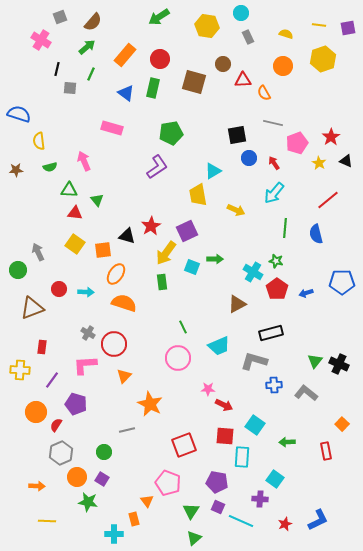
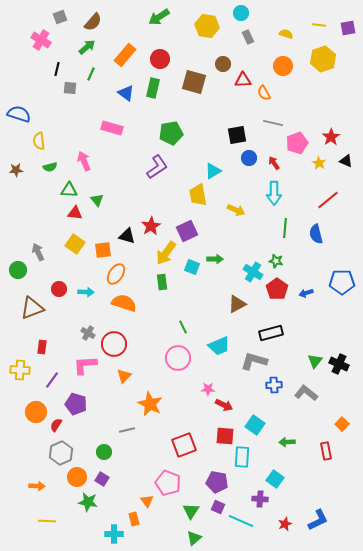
cyan arrow at (274, 193): rotated 40 degrees counterclockwise
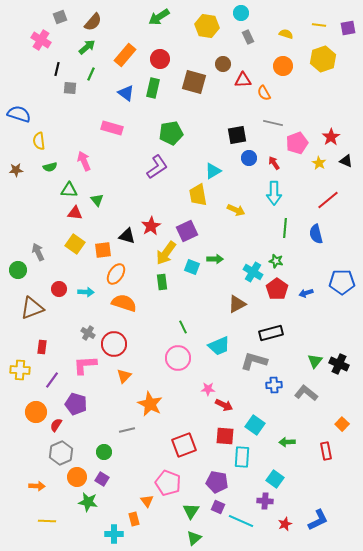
purple cross at (260, 499): moved 5 px right, 2 px down
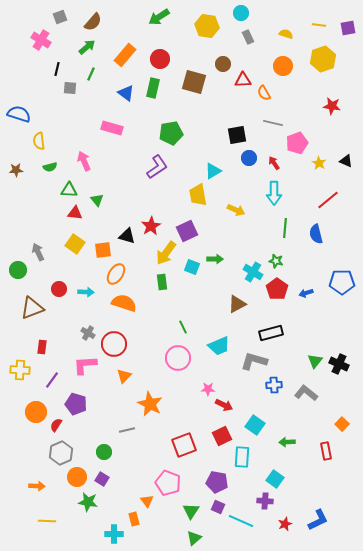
red star at (331, 137): moved 1 px right, 31 px up; rotated 30 degrees counterclockwise
red square at (225, 436): moved 3 px left; rotated 30 degrees counterclockwise
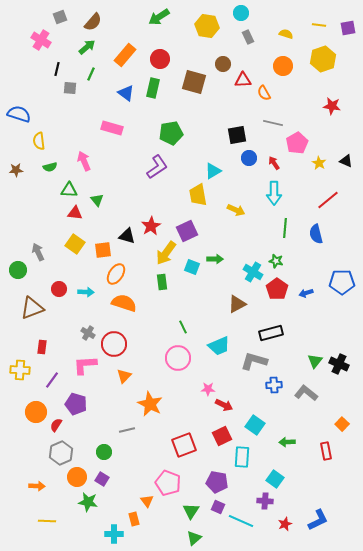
pink pentagon at (297, 143): rotated 10 degrees counterclockwise
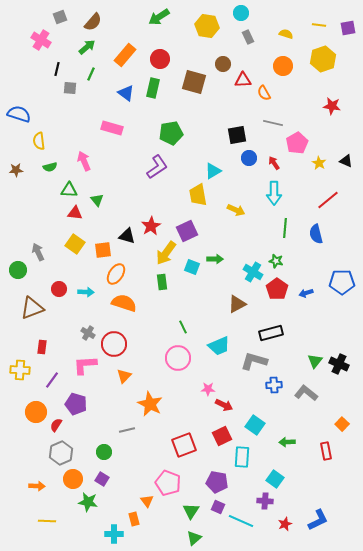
orange circle at (77, 477): moved 4 px left, 2 px down
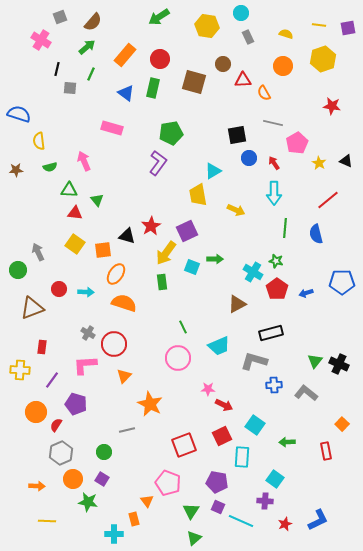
purple L-shape at (157, 167): moved 1 px right, 4 px up; rotated 20 degrees counterclockwise
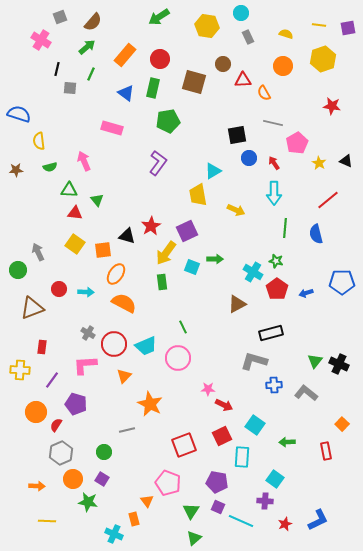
green pentagon at (171, 133): moved 3 px left, 12 px up
orange semicircle at (124, 303): rotated 10 degrees clockwise
cyan trapezoid at (219, 346): moved 73 px left
cyan cross at (114, 534): rotated 24 degrees clockwise
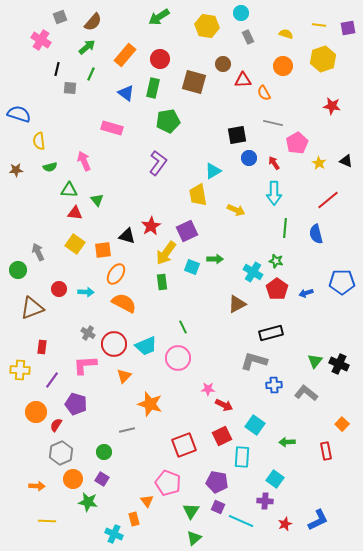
orange star at (150, 404): rotated 10 degrees counterclockwise
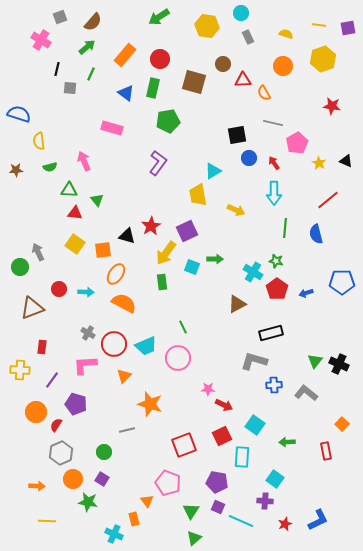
green circle at (18, 270): moved 2 px right, 3 px up
